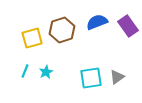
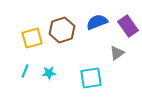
cyan star: moved 3 px right, 1 px down; rotated 24 degrees clockwise
gray triangle: moved 24 px up
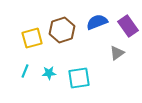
cyan square: moved 12 px left
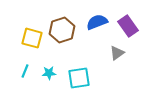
yellow square: rotated 30 degrees clockwise
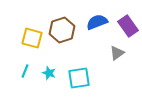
cyan star: rotated 24 degrees clockwise
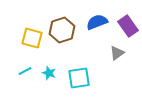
cyan line: rotated 40 degrees clockwise
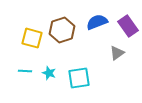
cyan line: rotated 32 degrees clockwise
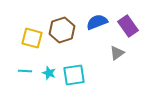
cyan square: moved 5 px left, 3 px up
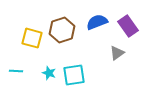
cyan line: moved 9 px left
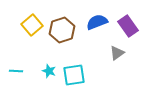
yellow square: moved 13 px up; rotated 35 degrees clockwise
cyan star: moved 2 px up
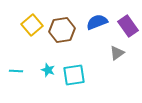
brown hexagon: rotated 10 degrees clockwise
cyan star: moved 1 px left, 1 px up
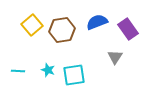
purple rectangle: moved 3 px down
gray triangle: moved 2 px left, 4 px down; rotated 21 degrees counterclockwise
cyan line: moved 2 px right
